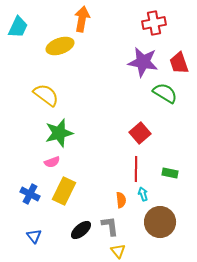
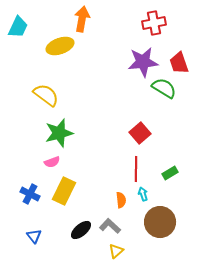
purple star: rotated 16 degrees counterclockwise
green semicircle: moved 1 px left, 5 px up
green rectangle: rotated 42 degrees counterclockwise
gray L-shape: rotated 40 degrees counterclockwise
yellow triangle: moved 2 px left; rotated 28 degrees clockwise
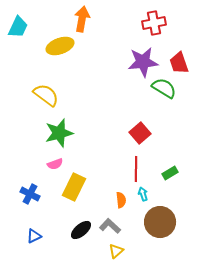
pink semicircle: moved 3 px right, 2 px down
yellow rectangle: moved 10 px right, 4 px up
blue triangle: rotated 42 degrees clockwise
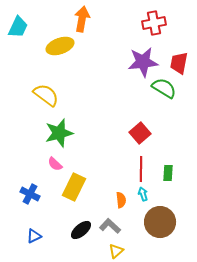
red trapezoid: rotated 30 degrees clockwise
pink semicircle: rotated 63 degrees clockwise
red line: moved 5 px right
green rectangle: moved 2 px left; rotated 56 degrees counterclockwise
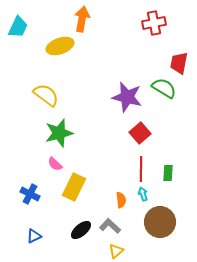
purple star: moved 16 px left, 35 px down; rotated 20 degrees clockwise
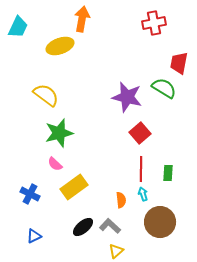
yellow rectangle: rotated 28 degrees clockwise
black ellipse: moved 2 px right, 3 px up
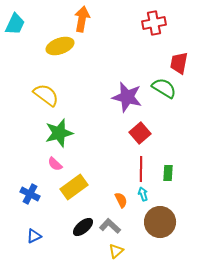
cyan trapezoid: moved 3 px left, 3 px up
orange semicircle: rotated 21 degrees counterclockwise
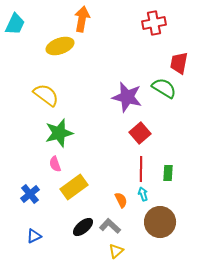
pink semicircle: rotated 28 degrees clockwise
blue cross: rotated 24 degrees clockwise
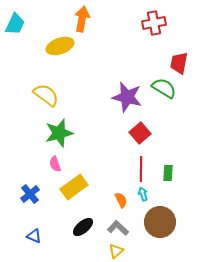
gray L-shape: moved 8 px right, 2 px down
blue triangle: rotated 49 degrees clockwise
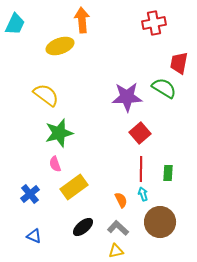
orange arrow: moved 1 px down; rotated 15 degrees counterclockwise
purple star: rotated 16 degrees counterclockwise
yellow triangle: rotated 28 degrees clockwise
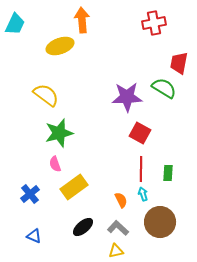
red square: rotated 20 degrees counterclockwise
